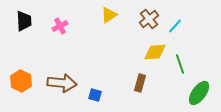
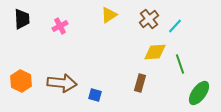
black trapezoid: moved 2 px left, 2 px up
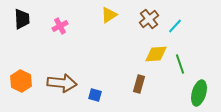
yellow diamond: moved 1 px right, 2 px down
brown rectangle: moved 1 px left, 1 px down
green ellipse: rotated 20 degrees counterclockwise
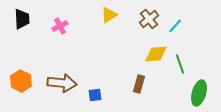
blue square: rotated 24 degrees counterclockwise
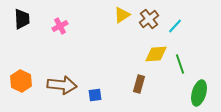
yellow triangle: moved 13 px right
brown arrow: moved 2 px down
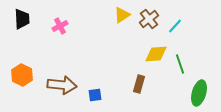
orange hexagon: moved 1 px right, 6 px up
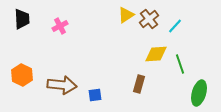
yellow triangle: moved 4 px right
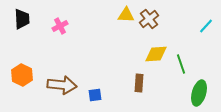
yellow triangle: rotated 36 degrees clockwise
cyan line: moved 31 px right
green line: moved 1 px right
brown rectangle: moved 1 px up; rotated 12 degrees counterclockwise
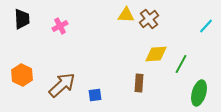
green line: rotated 48 degrees clockwise
brown arrow: rotated 48 degrees counterclockwise
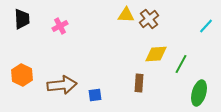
brown arrow: rotated 36 degrees clockwise
